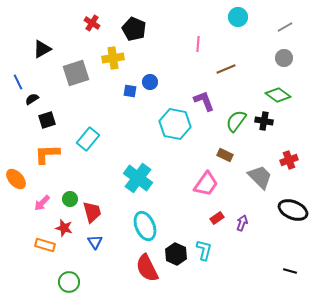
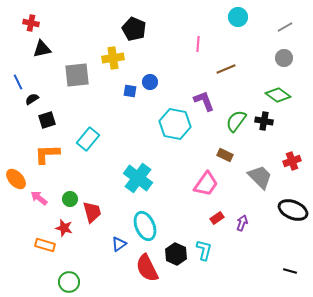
red cross at (92, 23): moved 61 px left; rotated 21 degrees counterclockwise
black triangle at (42, 49): rotated 18 degrees clockwise
gray square at (76, 73): moved 1 px right, 2 px down; rotated 12 degrees clockwise
red cross at (289, 160): moved 3 px right, 1 px down
pink arrow at (42, 203): moved 3 px left, 5 px up; rotated 84 degrees clockwise
blue triangle at (95, 242): moved 24 px right, 2 px down; rotated 28 degrees clockwise
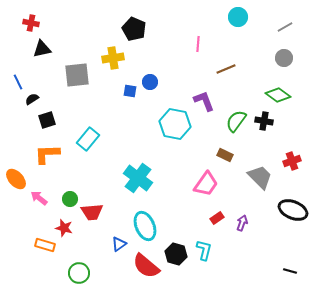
red trapezoid at (92, 212): rotated 100 degrees clockwise
black hexagon at (176, 254): rotated 10 degrees counterclockwise
red semicircle at (147, 268): moved 1 px left, 2 px up; rotated 24 degrees counterclockwise
green circle at (69, 282): moved 10 px right, 9 px up
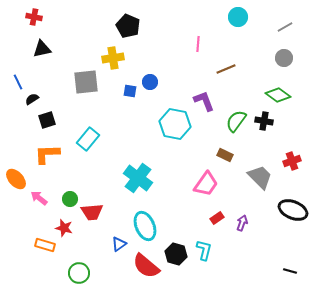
red cross at (31, 23): moved 3 px right, 6 px up
black pentagon at (134, 29): moved 6 px left, 3 px up
gray square at (77, 75): moved 9 px right, 7 px down
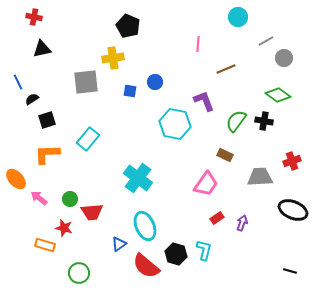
gray line at (285, 27): moved 19 px left, 14 px down
blue circle at (150, 82): moved 5 px right
gray trapezoid at (260, 177): rotated 48 degrees counterclockwise
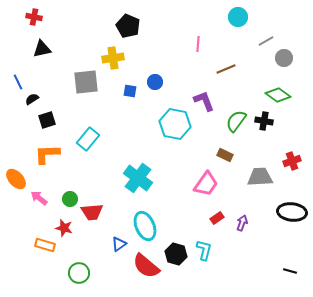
black ellipse at (293, 210): moved 1 px left, 2 px down; rotated 16 degrees counterclockwise
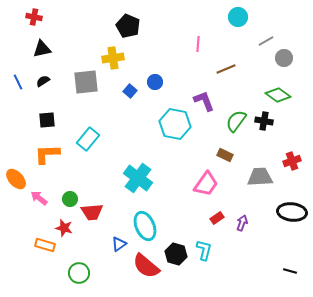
blue square at (130, 91): rotated 32 degrees clockwise
black semicircle at (32, 99): moved 11 px right, 18 px up
black square at (47, 120): rotated 12 degrees clockwise
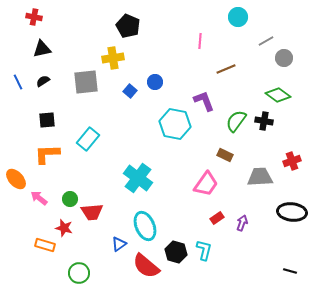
pink line at (198, 44): moved 2 px right, 3 px up
black hexagon at (176, 254): moved 2 px up
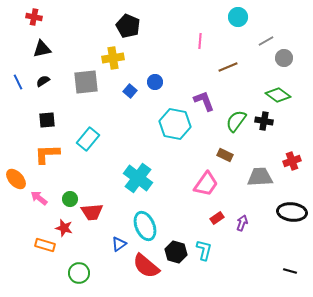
brown line at (226, 69): moved 2 px right, 2 px up
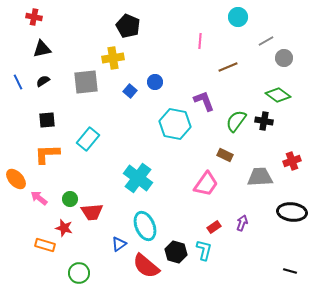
red rectangle at (217, 218): moved 3 px left, 9 px down
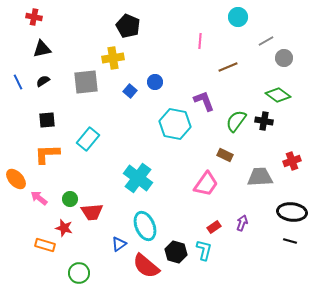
black line at (290, 271): moved 30 px up
